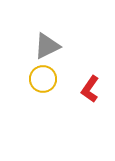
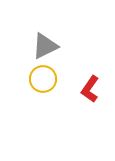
gray triangle: moved 2 px left
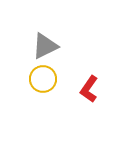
red L-shape: moved 1 px left
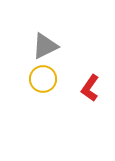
red L-shape: moved 1 px right, 1 px up
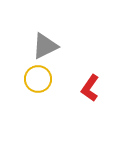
yellow circle: moved 5 px left
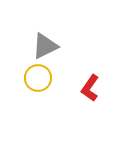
yellow circle: moved 1 px up
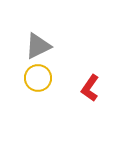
gray triangle: moved 7 px left
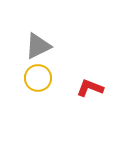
red L-shape: rotated 76 degrees clockwise
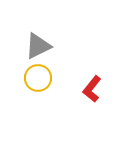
red L-shape: moved 2 px right, 1 px down; rotated 72 degrees counterclockwise
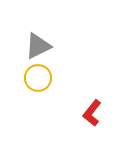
red L-shape: moved 24 px down
